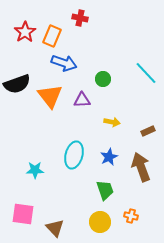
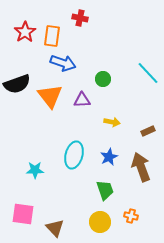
orange rectangle: rotated 15 degrees counterclockwise
blue arrow: moved 1 px left
cyan line: moved 2 px right
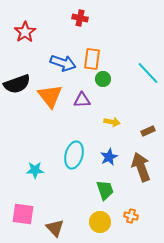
orange rectangle: moved 40 px right, 23 px down
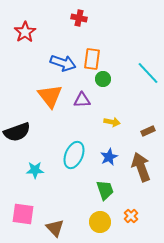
red cross: moved 1 px left
black semicircle: moved 48 px down
cyan ellipse: rotated 8 degrees clockwise
orange cross: rotated 32 degrees clockwise
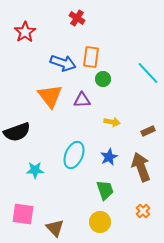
red cross: moved 2 px left; rotated 21 degrees clockwise
orange rectangle: moved 1 px left, 2 px up
orange cross: moved 12 px right, 5 px up
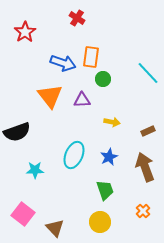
brown arrow: moved 4 px right
pink square: rotated 30 degrees clockwise
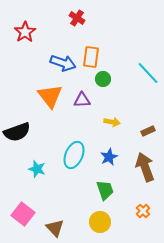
cyan star: moved 2 px right, 1 px up; rotated 18 degrees clockwise
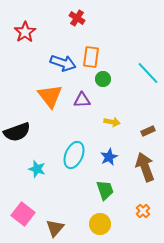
yellow circle: moved 2 px down
brown triangle: rotated 24 degrees clockwise
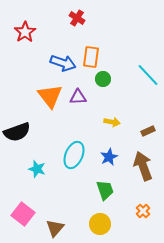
cyan line: moved 2 px down
purple triangle: moved 4 px left, 3 px up
brown arrow: moved 2 px left, 1 px up
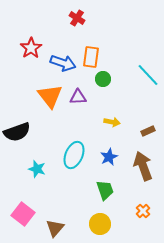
red star: moved 6 px right, 16 px down
